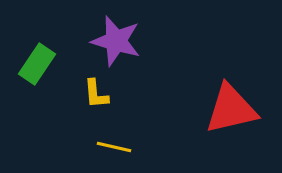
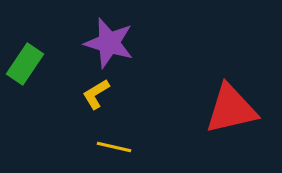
purple star: moved 7 px left, 2 px down
green rectangle: moved 12 px left
yellow L-shape: rotated 64 degrees clockwise
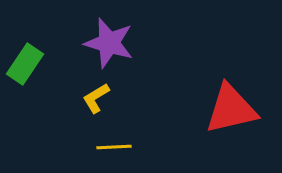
yellow L-shape: moved 4 px down
yellow line: rotated 16 degrees counterclockwise
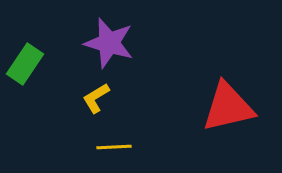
red triangle: moved 3 px left, 2 px up
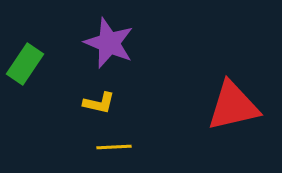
purple star: rotated 6 degrees clockwise
yellow L-shape: moved 3 px right, 5 px down; rotated 136 degrees counterclockwise
red triangle: moved 5 px right, 1 px up
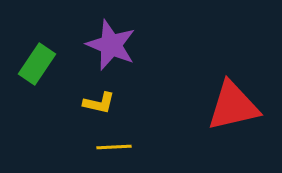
purple star: moved 2 px right, 2 px down
green rectangle: moved 12 px right
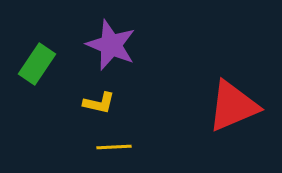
red triangle: rotated 10 degrees counterclockwise
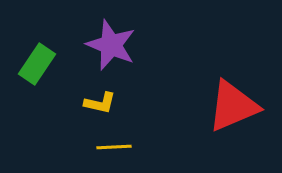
yellow L-shape: moved 1 px right
